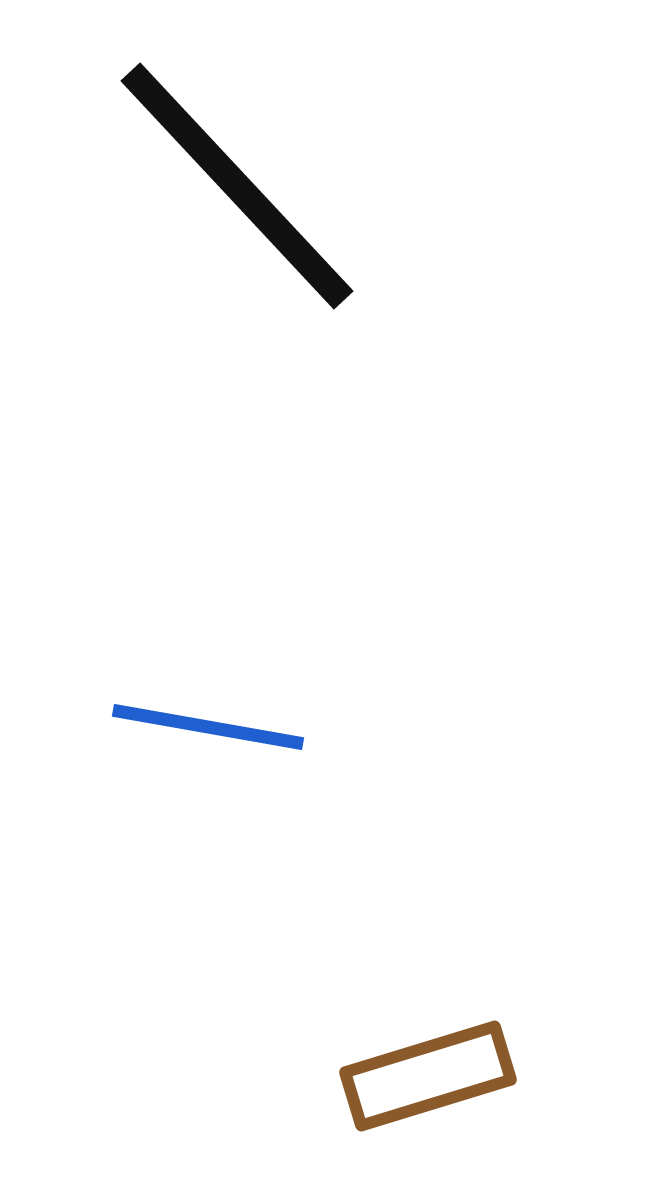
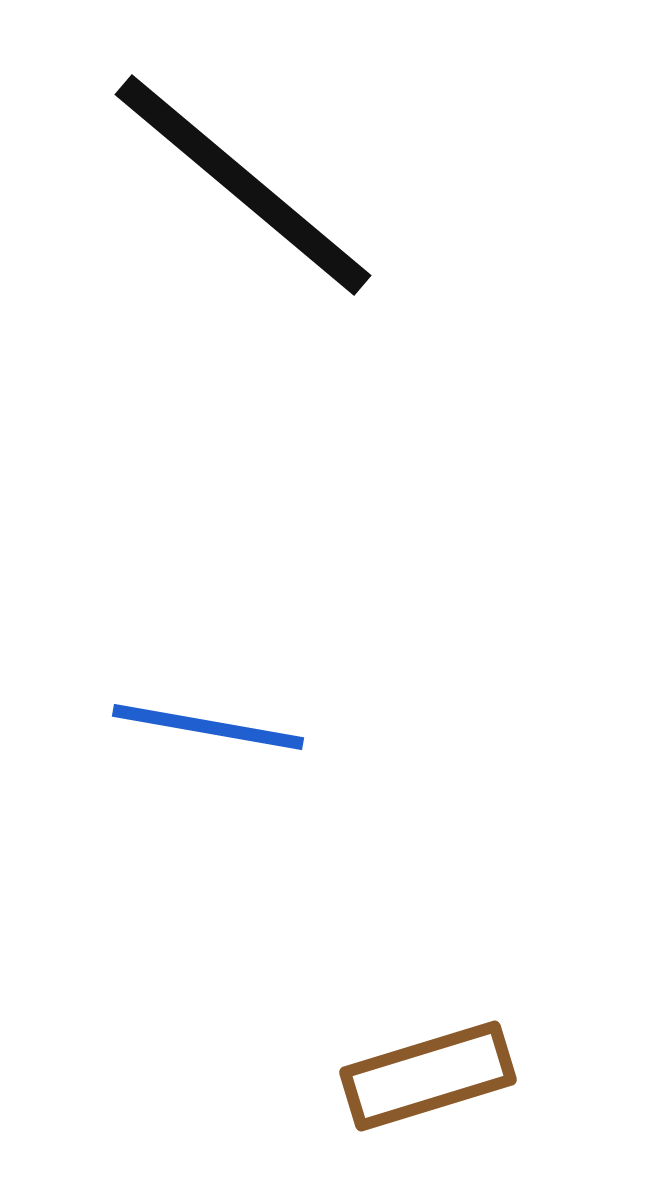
black line: moved 6 px right, 1 px up; rotated 7 degrees counterclockwise
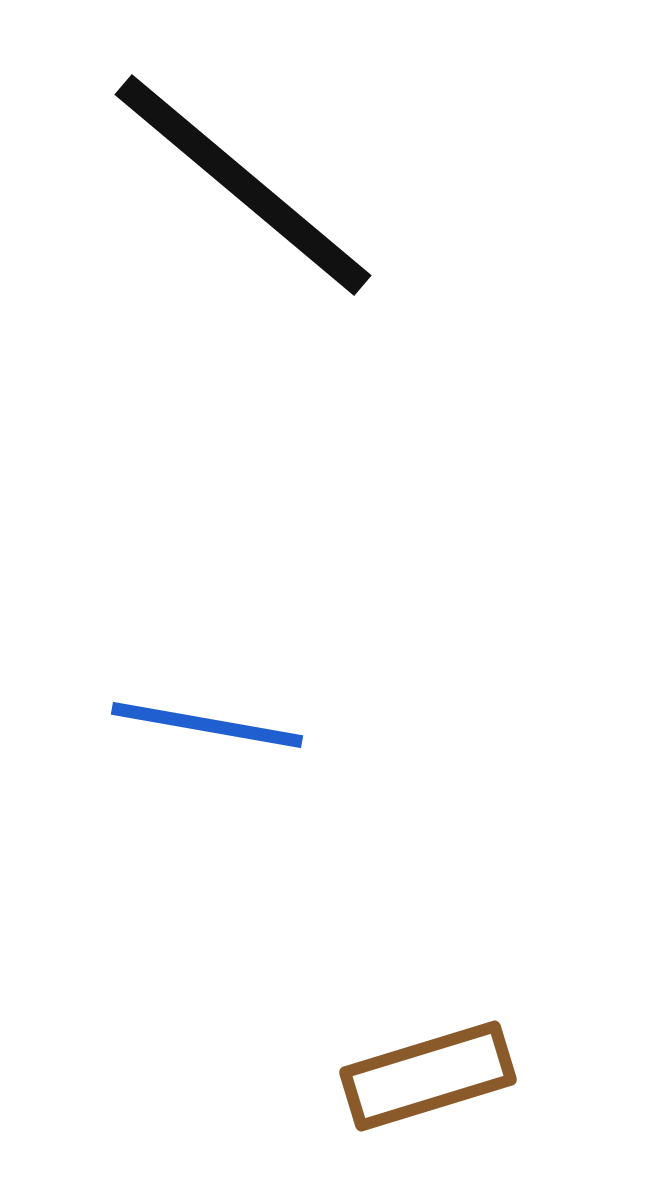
blue line: moved 1 px left, 2 px up
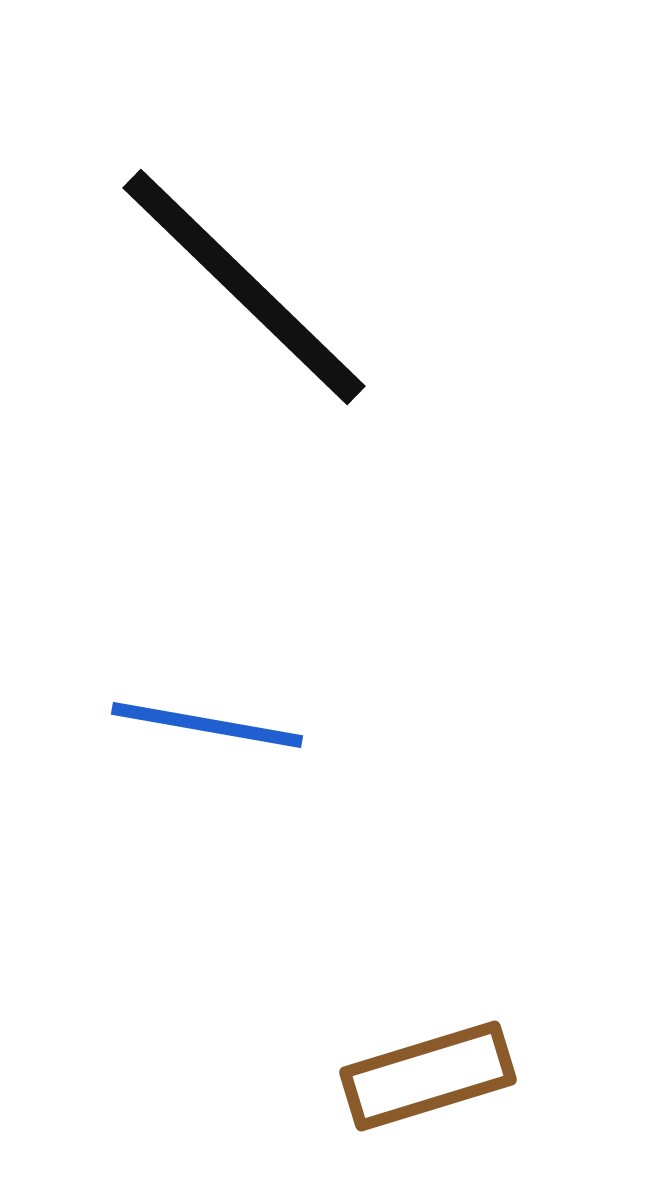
black line: moved 1 px right, 102 px down; rotated 4 degrees clockwise
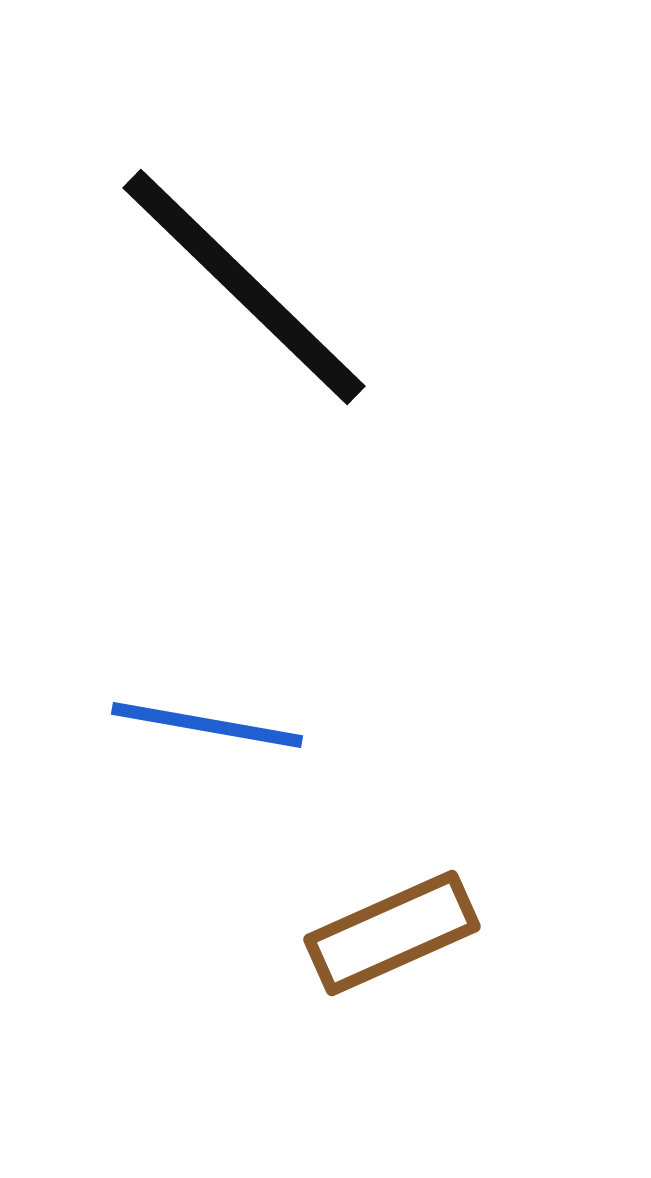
brown rectangle: moved 36 px left, 143 px up; rotated 7 degrees counterclockwise
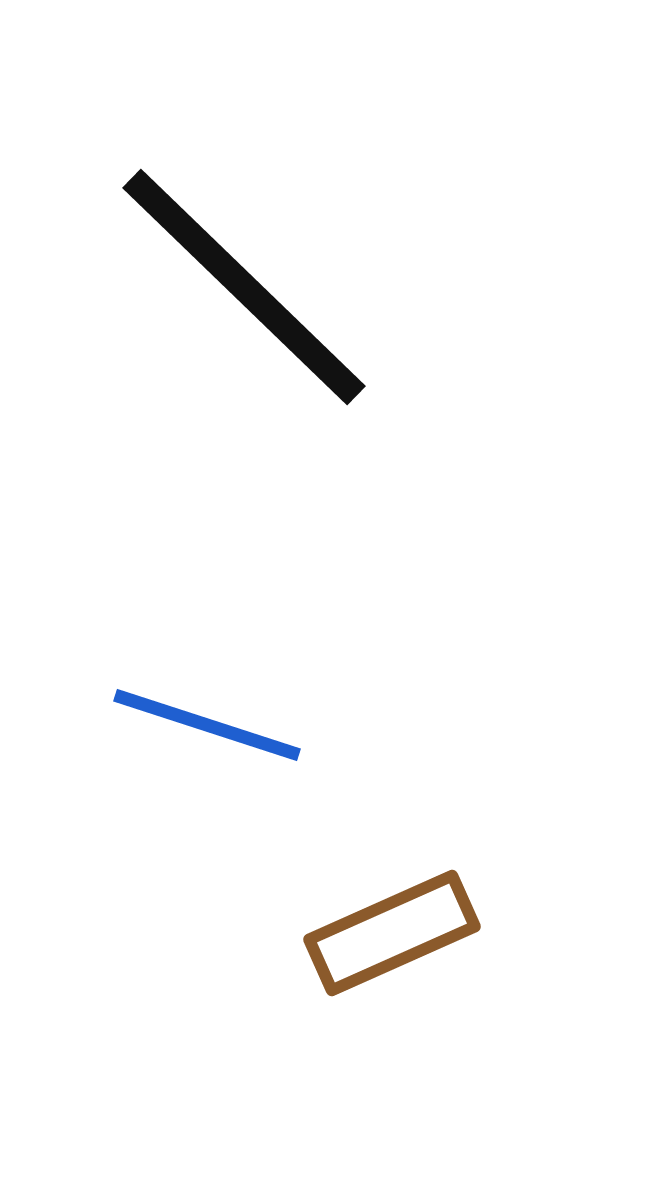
blue line: rotated 8 degrees clockwise
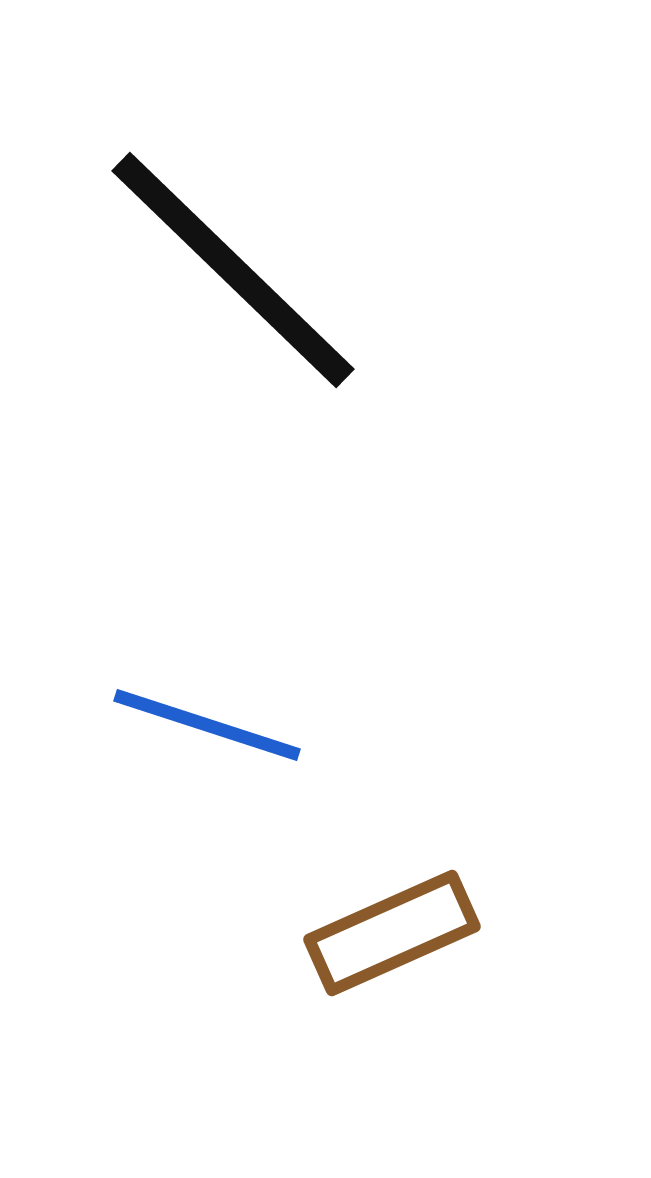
black line: moved 11 px left, 17 px up
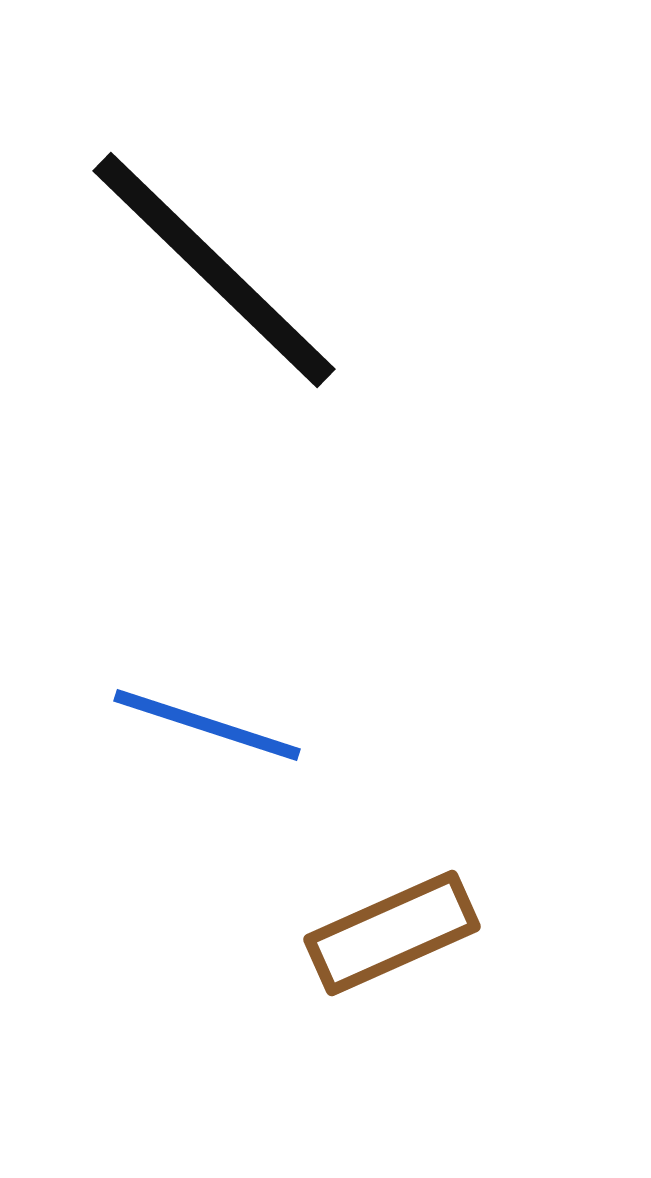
black line: moved 19 px left
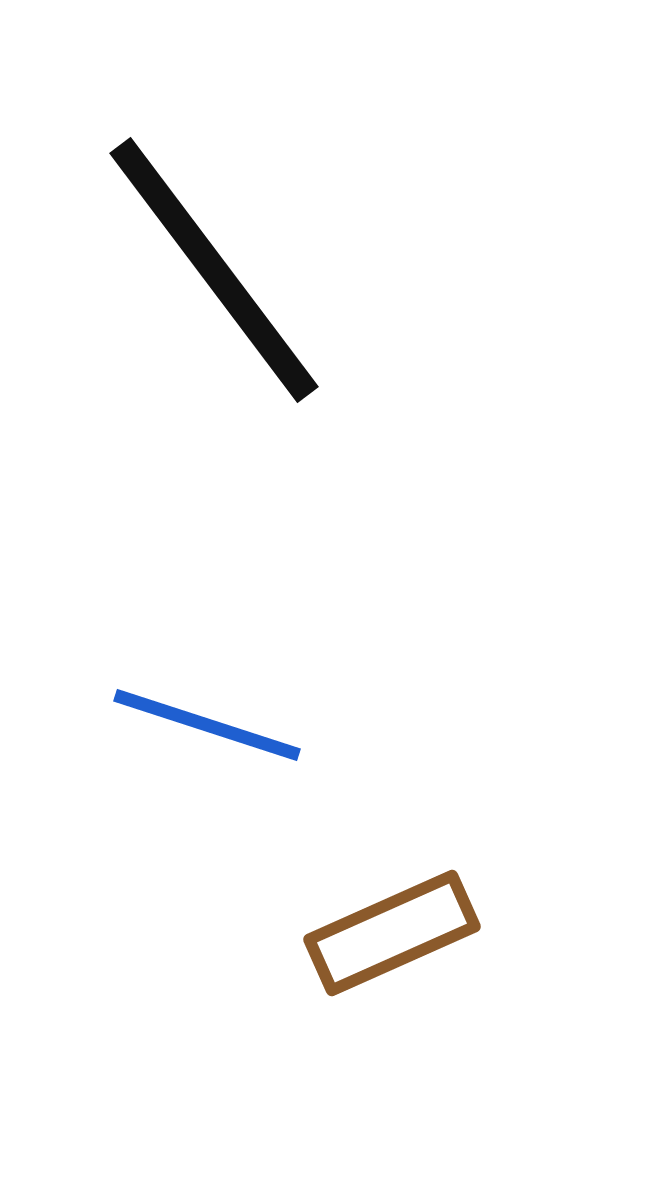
black line: rotated 9 degrees clockwise
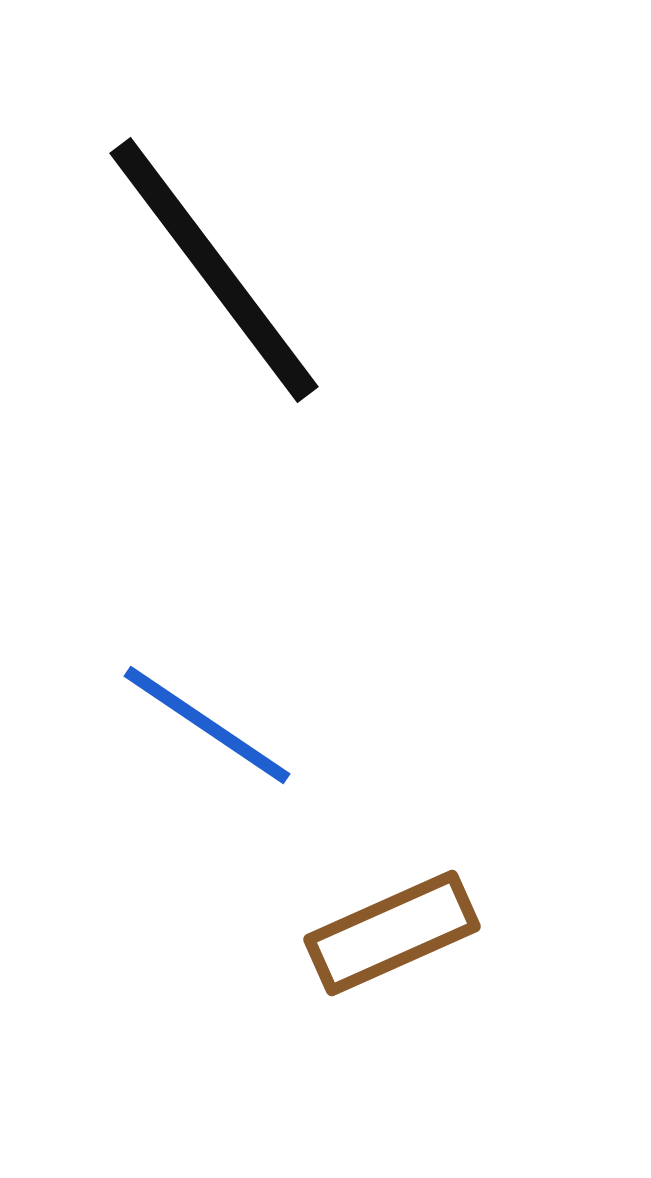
blue line: rotated 16 degrees clockwise
